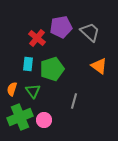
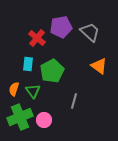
green pentagon: moved 2 px down; rotated 10 degrees counterclockwise
orange semicircle: moved 2 px right
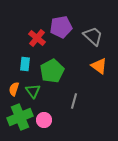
gray trapezoid: moved 3 px right, 4 px down
cyan rectangle: moved 3 px left
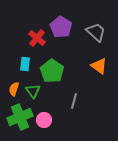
purple pentagon: rotated 30 degrees counterclockwise
gray trapezoid: moved 3 px right, 4 px up
green pentagon: rotated 10 degrees counterclockwise
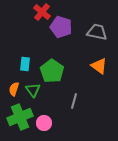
purple pentagon: rotated 15 degrees counterclockwise
gray trapezoid: moved 1 px right; rotated 30 degrees counterclockwise
red cross: moved 5 px right, 26 px up
green triangle: moved 1 px up
pink circle: moved 3 px down
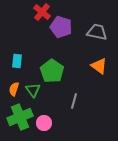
cyan rectangle: moved 8 px left, 3 px up
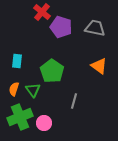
gray trapezoid: moved 2 px left, 4 px up
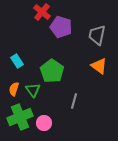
gray trapezoid: moved 2 px right, 7 px down; rotated 90 degrees counterclockwise
cyan rectangle: rotated 40 degrees counterclockwise
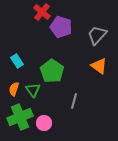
gray trapezoid: rotated 30 degrees clockwise
